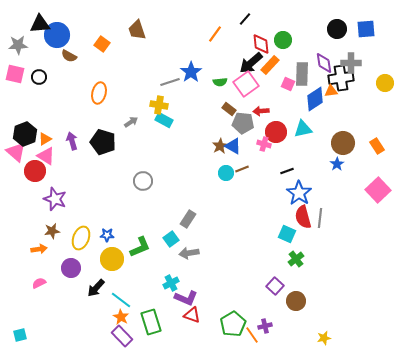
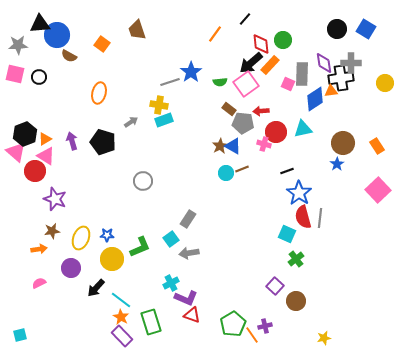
blue square at (366, 29): rotated 36 degrees clockwise
cyan rectangle at (164, 120): rotated 48 degrees counterclockwise
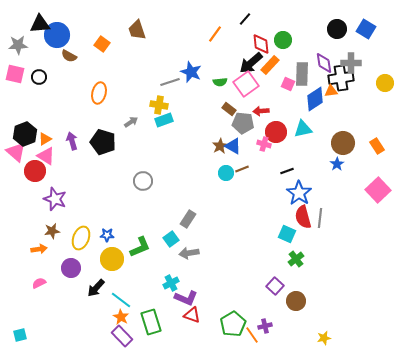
blue star at (191, 72): rotated 15 degrees counterclockwise
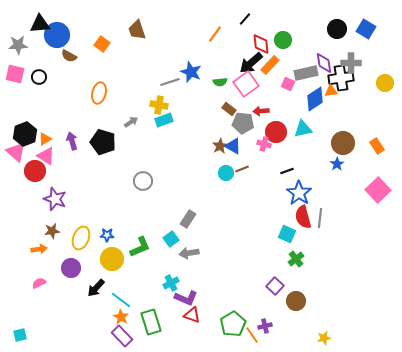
gray rectangle at (302, 74): moved 4 px right, 1 px up; rotated 75 degrees clockwise
